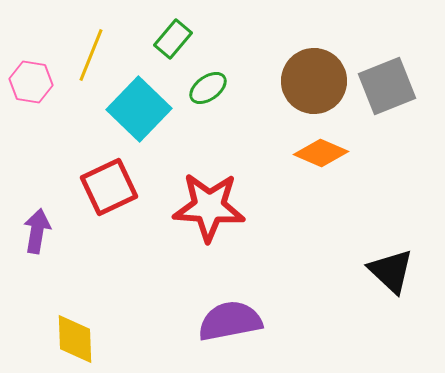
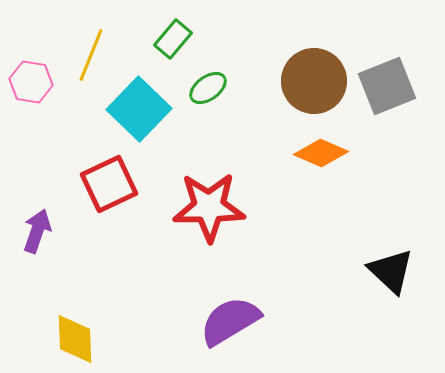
red square: moved 3 px up
red star: rotated 4 degrees counterclockwise
purple arrow: rotated 9 degrees clockwise
purple semicircle: rotated 20 degrees counterclockwise
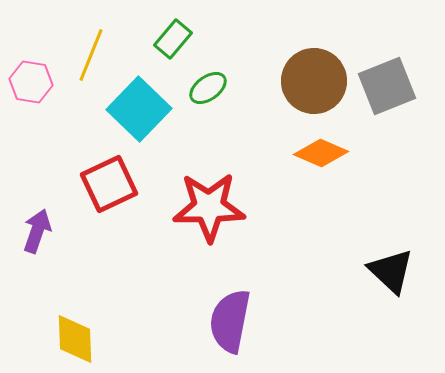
purple semicircle: rotated 48 degrees counterclockwise
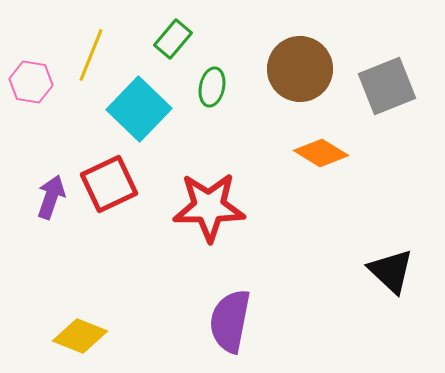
brown circle: moved 14 px left, 12 px up
green ellipse: moved 4 px right, 1 px up; rotated 42 degrees counterclockwise
orange diamond: rotated 8 degrees clockwise
purple arrow: moved 14 px right, 34 px up
yellow diamond: moved 5 px right, 3 px up; rotated 66 degrees counterclockwise
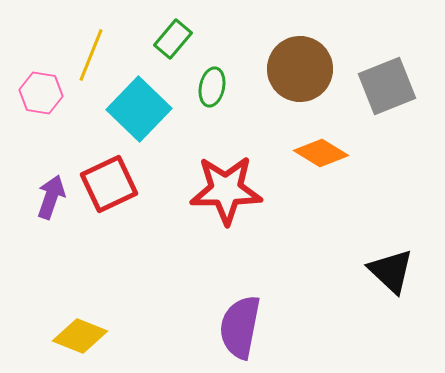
pink hexagon: moved 10 px right, 11 px down
red star: moved 17 px right, 17 px up
purple semicircle: moved 10 px right, 6 px down
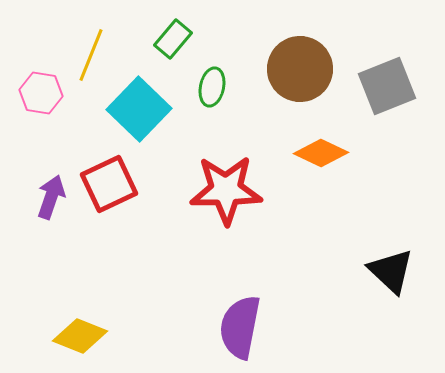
orange diamond: rotated 6 degrees counterclockwise
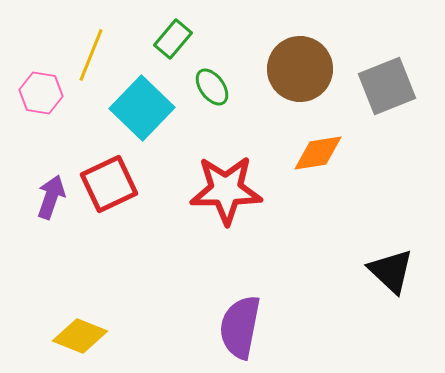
green ellipse: rotated 48 degrees counterclockwise
cyan square: moved 3 px right, 1 px up
orange diamond: moved 3 px left; rotated 34 degrees counterclockwise
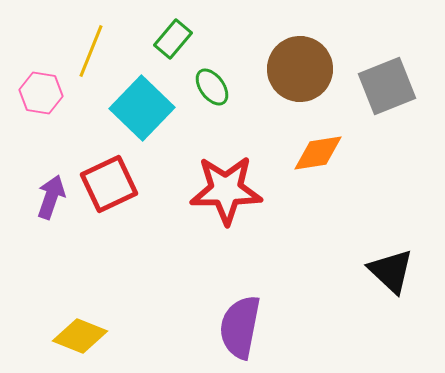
yellow line: moved 4 px up
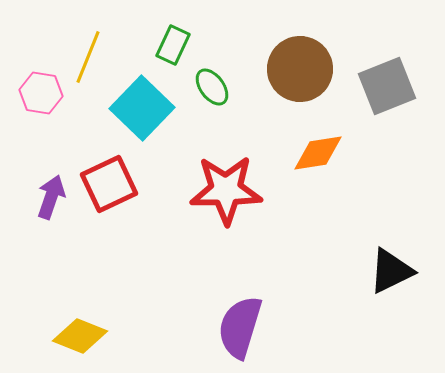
green rectangle: moved 6 px down; rotated 15 degrees counterclockwise
yellow line: moved 3 px left, 6 px down
black triangle: rotated 51 degrees clockwise
purple semicircle: rotated 6 degrees clockwise
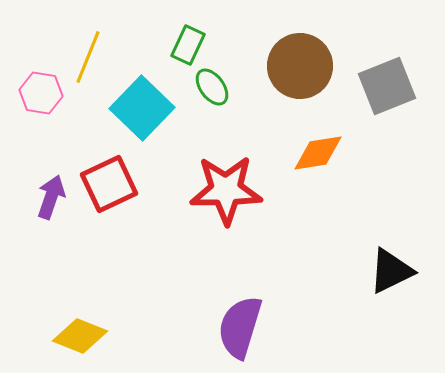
green rectangle: moved 15 px right
brown circle: moved 3 px up
